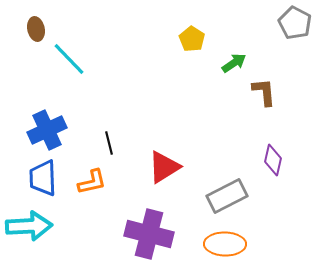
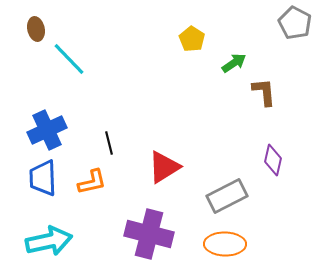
cyan arrow: moved 20 px right, 15 px down; rotated 9 degrees counterclockwise
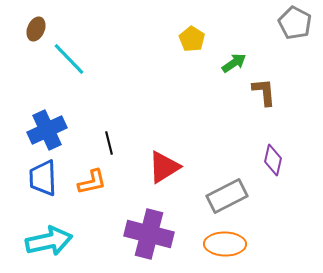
brown ellipse: rotated 35 degrees clockwise
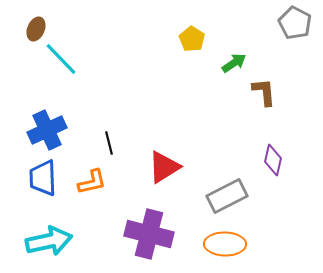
cyan line: moved 8 px left
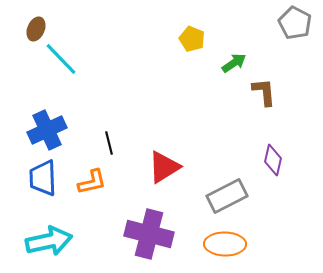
yellow pentagon: rotated 10 degrees counterclockwise
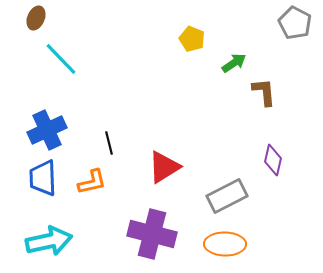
brown ellipse: moved 11 px up
purple cross: moved 3 px right
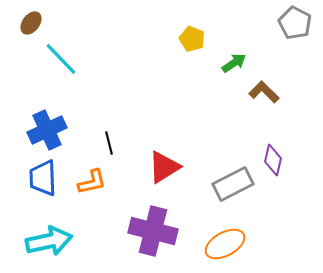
brown ellipse: moved 5 px left, 5 px down; rotated 15 degrees clockwise
brown L-shape: rotated 40 degrees counterclockwise
gray rectangle: moved 6 px right, 12 px up
purple cross: moved 1 px right, 3 px up
orange ellipse: rotated 30 degrees counterclockwise
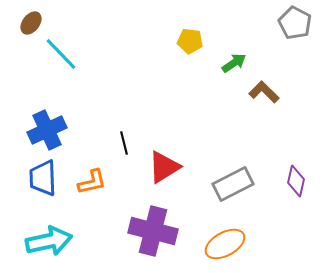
yellow pentagon: moved 2 px left, 2 px down; rotated 15 degrees counterclockwise
cyan line: moved 5 px up
black line: moved 15 px right
purple diamond: moved 23 px right, 21 px down
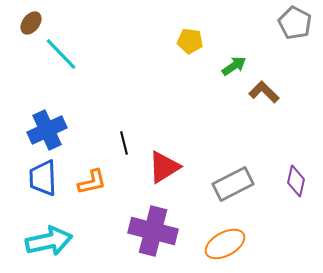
green arrow: moved 3 px down
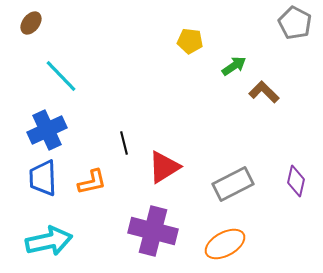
cyan line: moved 22 px down
